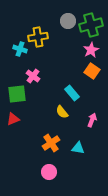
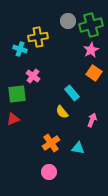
orange square: moved 2 px right, 2 px down
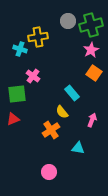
orange cross: moved 13 px up
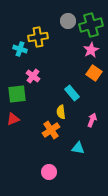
yellow semicircle: moved 1 px left; rotated 32 degrees clockwise
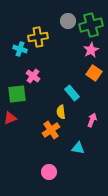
red triangle: moved 3 px left, 1 px up
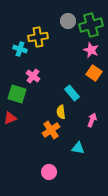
pink star: rotated 21 degrees counterclockwise
green square: rotated 24 degrees clockwise
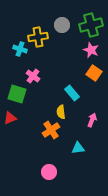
gray circle: moved 6 px left, 4 px down
cyan triangle: rotated 16 degrees counterclockwise
